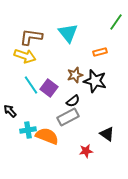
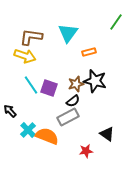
cyan triangle: rotated 15 degrees clockwise
orange rectangle: moved 11 px left
brown star: moved 1 px right, 9 px down
purple square: rotated 18 degrees counterclockwise
cyan cross: rotated 35 degrees counterclockwise
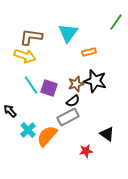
orange semicircle: rotated 70 degrees counterclockwise
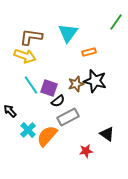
black semicircle: moved 15 px left
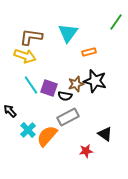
black semicircle: moved 7 px right, 5 px up; rotated 48 degrees clockwise
black triangle: moved 2 px left
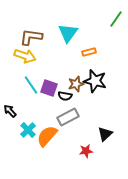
green line: moved 3 px up
black triangle: rotated 42 degrees clockwise
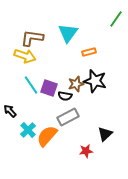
brown L-shape: moved 1 px right, 1 px down
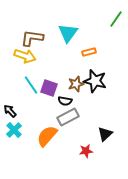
black semicircle: moved 5 px down
cyan cross: moved 14 px left
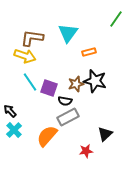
cyan line: moved 1 px left, 3 px up
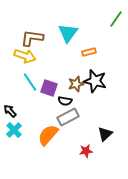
orange semicircle: moved 1 px right, 1 px up
